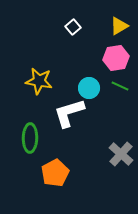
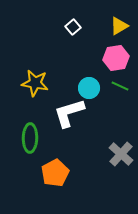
yellow star: moved 4 px left, 2 px down
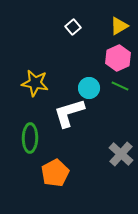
pink hexagon: moved 2 px right; rotated 15 degrees counterclockwise
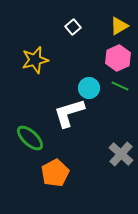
yellow star: moved 23 px up; rotated 24 degrees counterclockwise
green ellipse: rotated 48 degrees counterclockwise
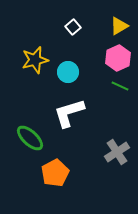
cyan circle: moved 21 px left, 16 px up
gray cross: moved 4 px left, 2 px up; rotated 15 degrees clockwise
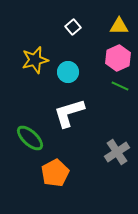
yellow triangle: rotated 30 degrees clockwise
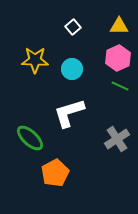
yellow star: rotated 16 degrees clockwise
cyan circle: moved 4 px right, 3 px up
gray cross: moved 13 px up
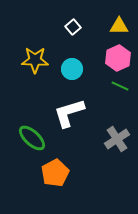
green ellipse: moved 2 px right
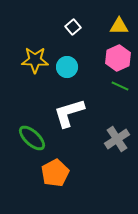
cyan circle: moved 5 px left, 2 px up
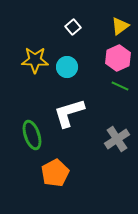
yellow triangle: moved 1 px right; rotated 36 degrees counterclockwise
green ellipse: moved 3 px up; rotated 28 degrees clockwise
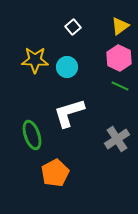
pink hexagon: moved 1 px right; rotated 10 degrees counterclockwise
